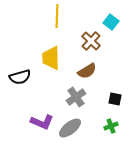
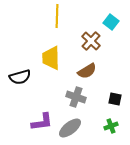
gray cross: rotated 36 degrees counterclockwise
purple L-shape: rotated 30 degrees counterclockwise
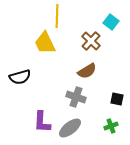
yellow trapezoid: moved 6 px left, 15 px up; rotated 25 degrees counterclockwise
black square: moved 2 px right
purple L-shape: rotated 100 degrees clockwise
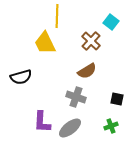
black semicircle: moved 1 px right
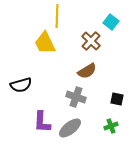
black semicircle: moved 8 px down
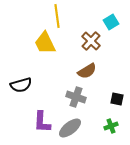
yellow line: rotated 10 degrees counterclockwise
cyan square: rotated 21 degrees clockwise
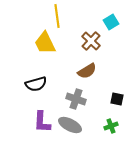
black semicircle: moved 15 px right, 1 px up
gray cross: moved 2 px down
gray ellipse: moved 3 px up; rotated 65 degrees clockwise
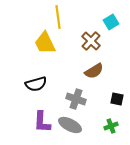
yellow line: moved 1 px right, 1 px down
brown semicircle: moved 7 px right
